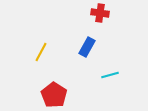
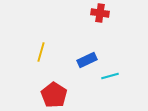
blue rectangle: moved 13 px down; rotated 36 degrees clockwise
yellow line: rotated 12 degrees counterclockwise
cyan line: moved 1 px down
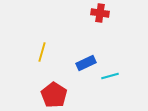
yellow line: moved 1 px right
blue rectangle: moved 1 px left, 3 px down
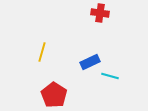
blue rectangle: moved 4 px right, 1 px up
cyan line: rotated 30 degrees clockwise
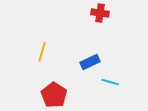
cyan line: moved 6 px down
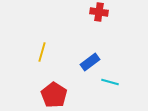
red cross: moved 1 px left, 1 px up
blue rectangle: rotated 12 degrees counterclockwise
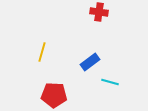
red pentagon: rotated 30 degrees counterclockwise
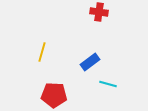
cyan line: moved 2 px left, 2 px down
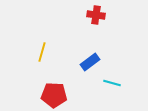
red cross: moved 3 px left, 3 px down
cyan line: moved 4 px right, 1 px up
